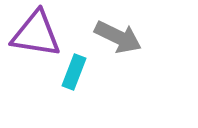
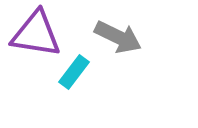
cyan rectangle: rotated 16 degrees clockwise
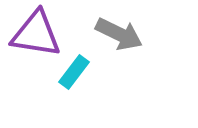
gray arrow: moved 1 px right, 3 px up
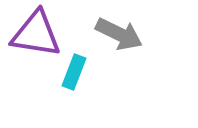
cyan rectangle: rotated 16 degrees counterclockwise
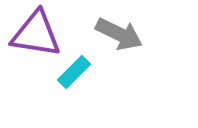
cyan rectangle: rotated 24 degrees clockwise
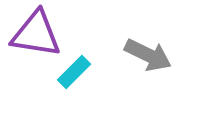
gray arrow: moved 29 px right, 21 px down
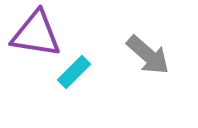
gray arrow: rotated 15 degrees clockwise
